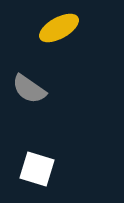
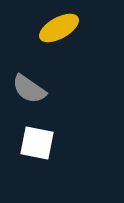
white square: moved 26 px up; rotated 6 degrees counterclockwise
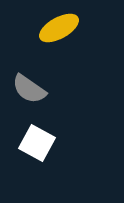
white square: rotated 18 degrees clockwise
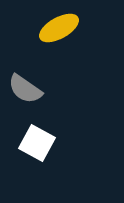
gray semicircle: moved 4 px left
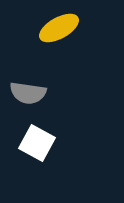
gray semicircle: moved 3 px right, 4 px down; rotated 27 degrees counterclockwise
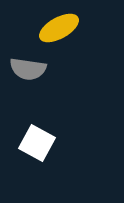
gray semicircle: moved 24 px up
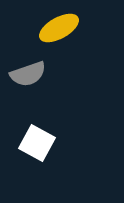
gray semicircle: moved 5 px down; rotated 27 degrees counterclockwise
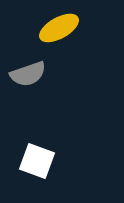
white square: moved 18 px down; rotated 9 degrees counterclockwise
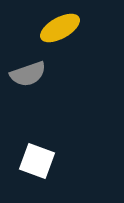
yellow ellipse: moved 1 px right
